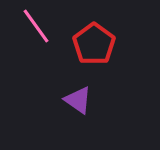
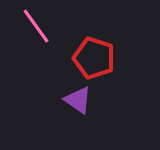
red pentagon: moved 14 px down; rotated 18 degrees counterclockwise
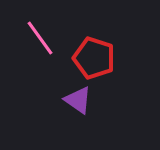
pink line: moved 4 px right, 12 px down
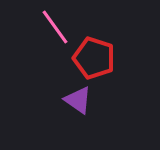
pink line: moved 15 px right, 11 px up
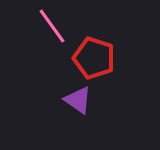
pink line: moved 3 px left, 1 px up
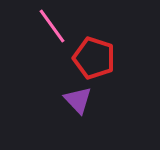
purple triangle: rotated 12 degrees clockwise
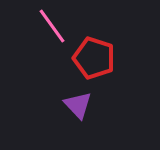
purple triangle: moved 5 px down
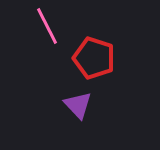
pink line: moved 5 px left; rotated 9 degrees clockwise
